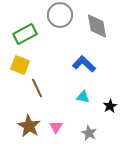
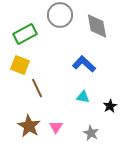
gray star: moved 2 px right
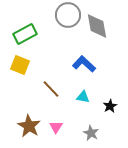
gray circle: moved 8 px right
brown line: moved 14 px right, 1 px down; rotated 18 degrees counterclockwise
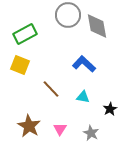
black star: moved 3 px down
pink triangle: moved 4 px right, 2 px down
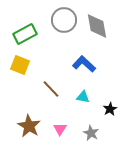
gray circle: moved 4 px left, 5 px down
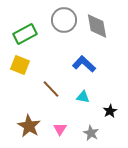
black star: moved 2 px down
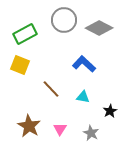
gray diamond: moved 2 px right, 2 px down; rotated 52 degrees counterclockwise
